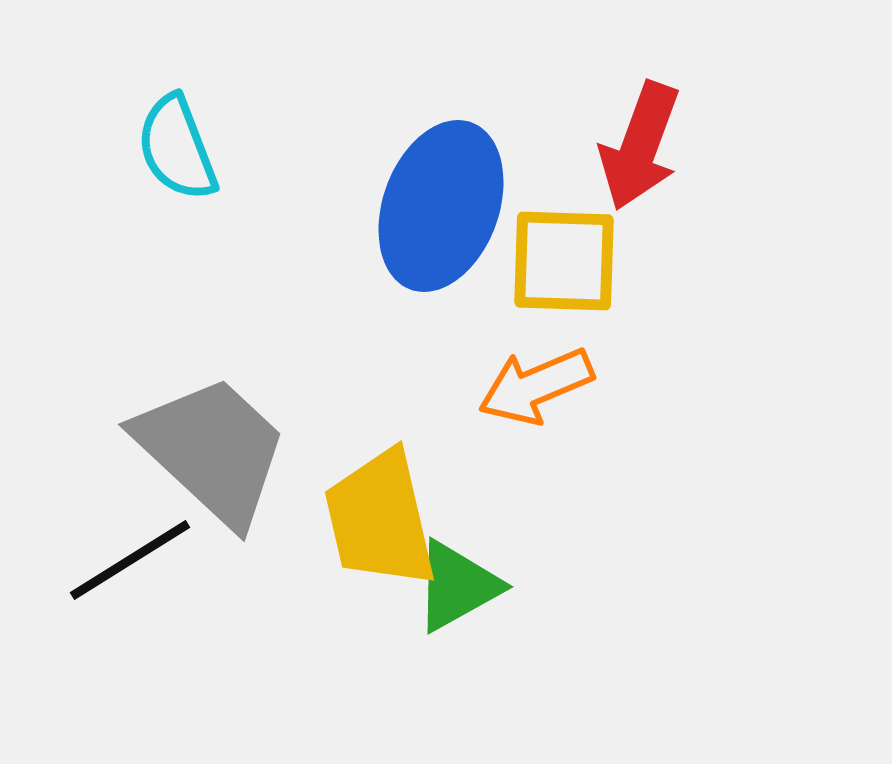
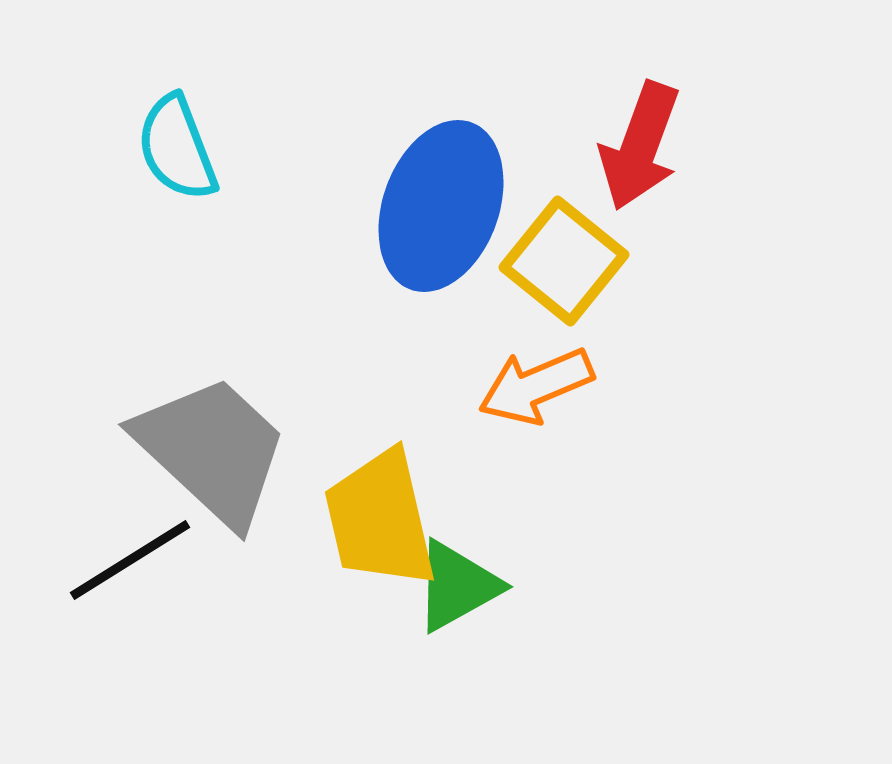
yellow square: rotated 37 degrees clockwise
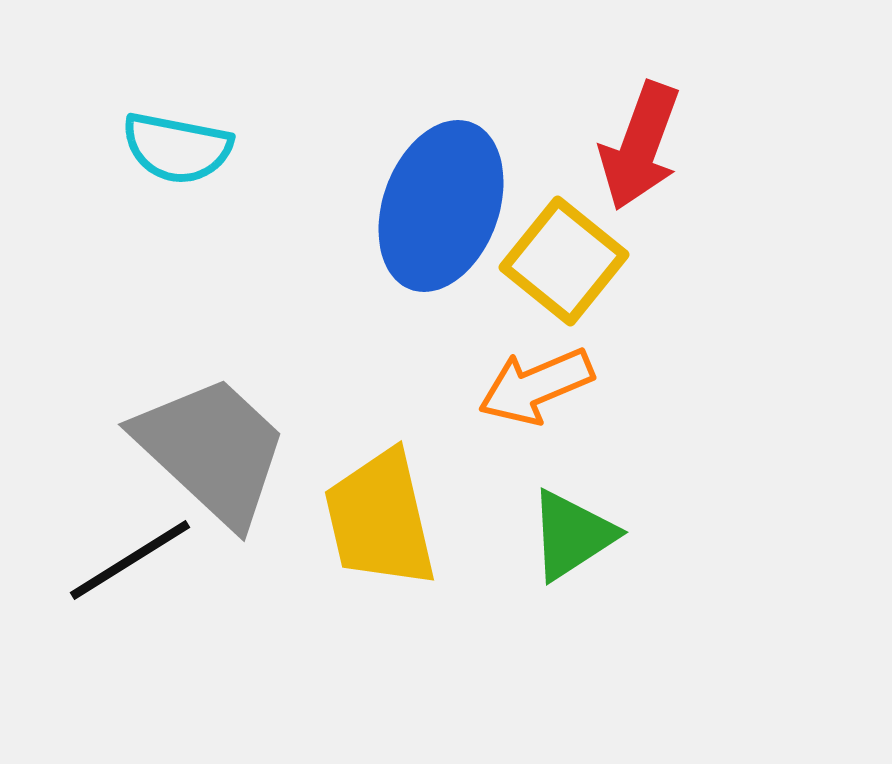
cyan semicircle: rotated 58 degrees counterclockwise
green triangle: moved 115 px right, 51 px up; rotated 4 degrees counterclockwise
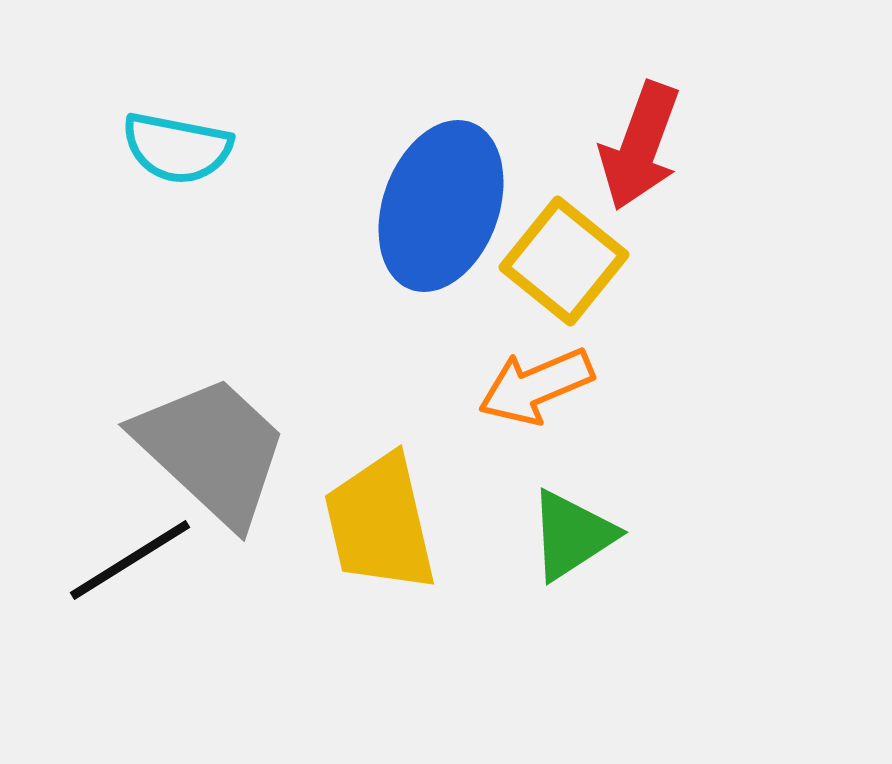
yellow trapezoid: moved 4 px down
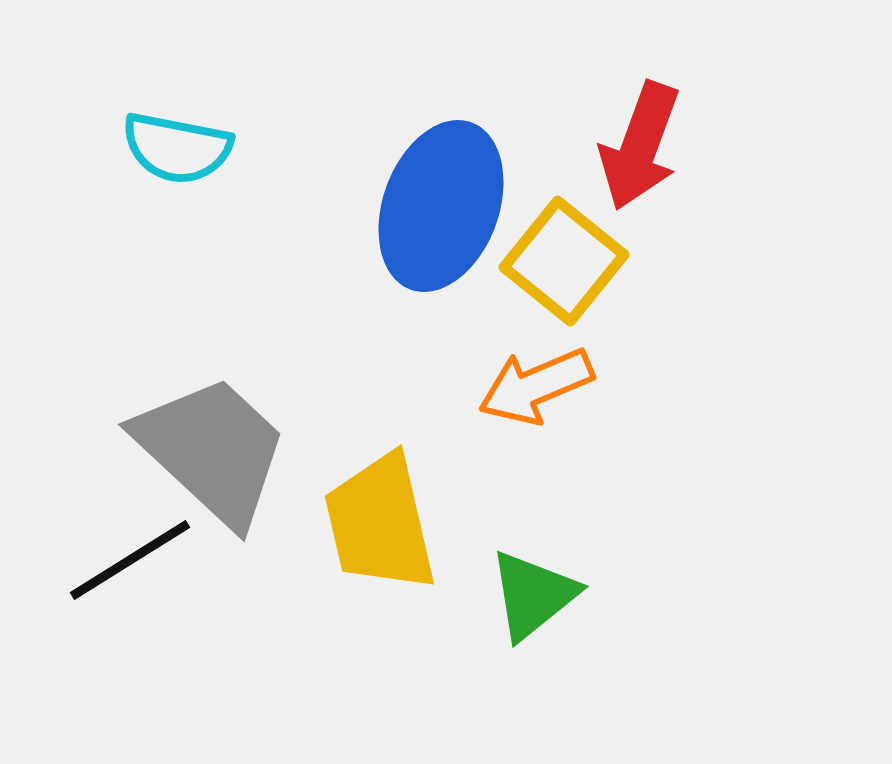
green triangle: moved 39 px left, 60 px down; rotated 6 degrees counterclockwise
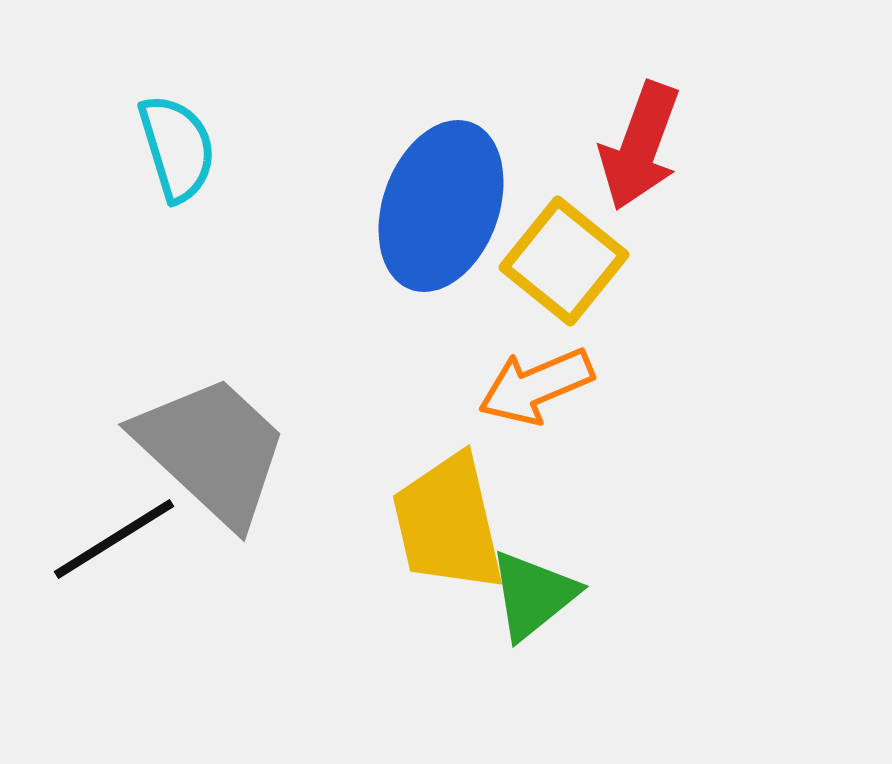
cyan semicircle: rotated 118 degrees counterclockwise
yellow trapezoid: moved 68 px right
black line: moved 16 px left, 21 px up
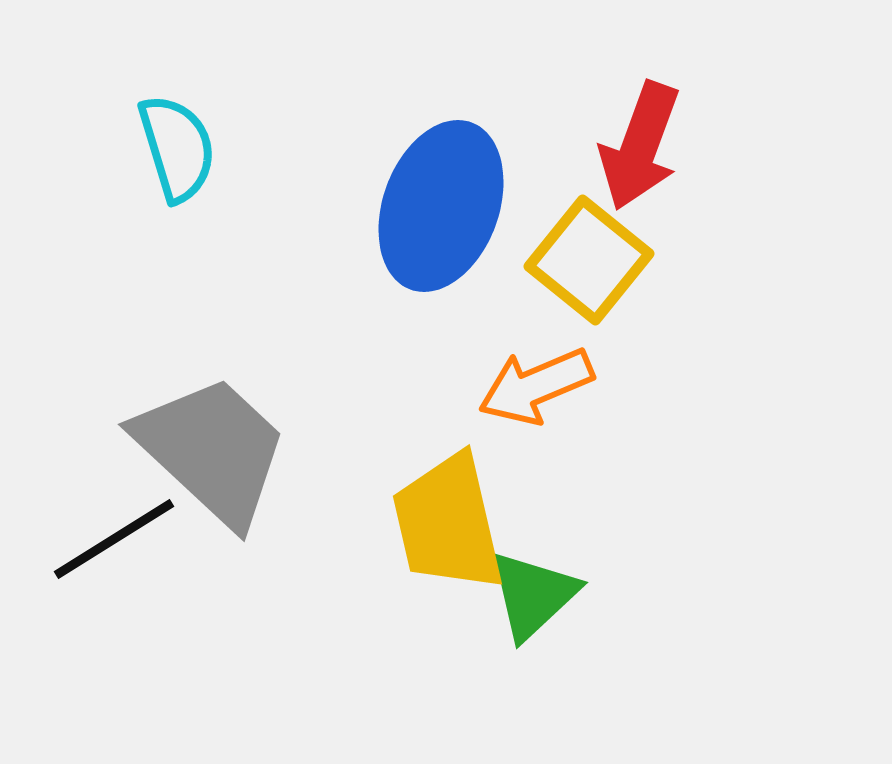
yellow square: moved 25 px right, 1 px up
green triangle: rotated 4 degrees counterclockwise
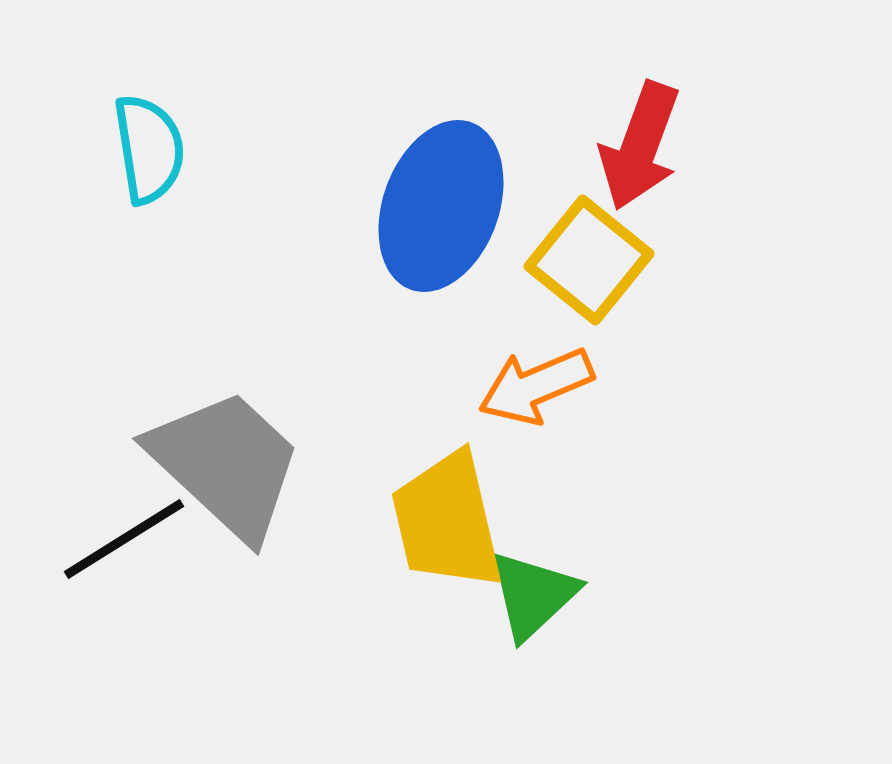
cyan semicircle: moved 28 px left, 1 px down; rotated 8 degrees clockwise
gray trapezoid: moved 14 px right, 14 px down
yellow trapezoid: moved 1 px left, 2 px up
black line: moved 10 px right
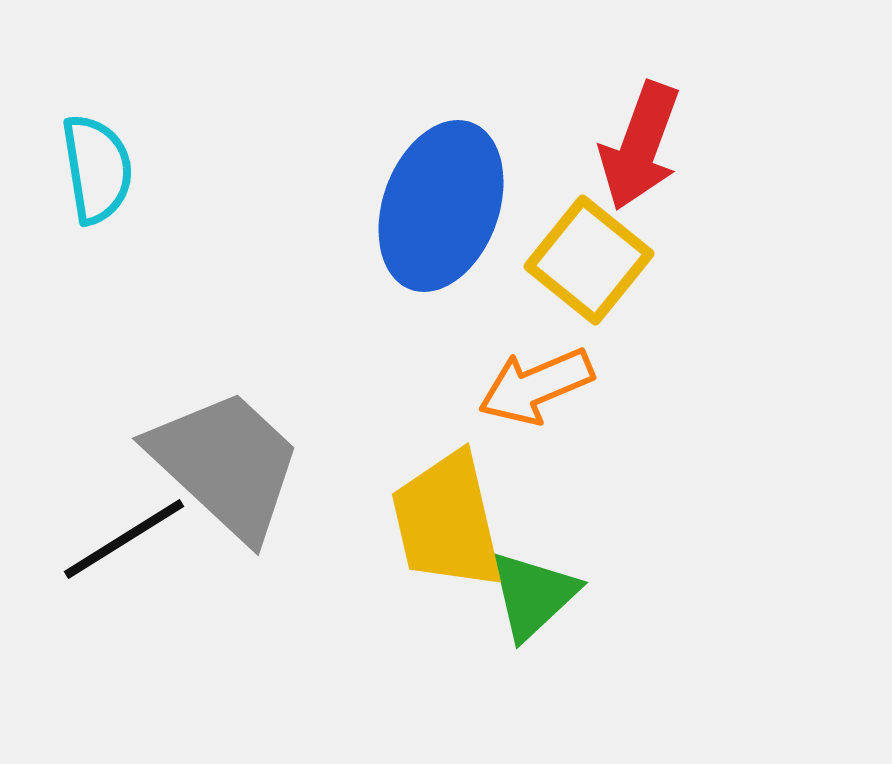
cyan semicircle: moved 52 px left, 20 px down
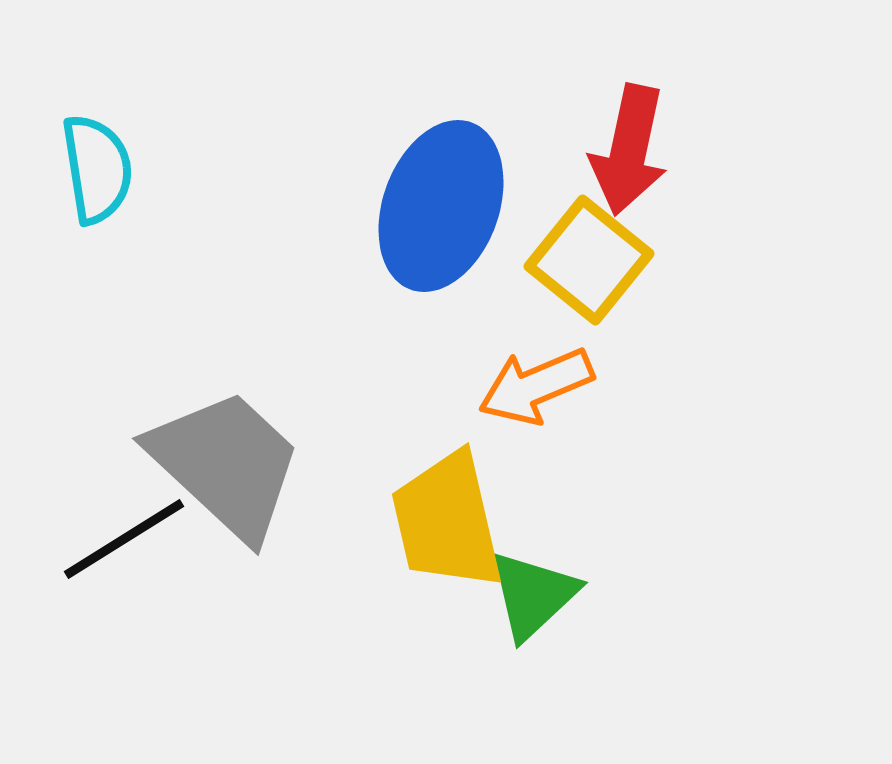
red arrow: moved 11 px left, 4 px down; rotated 8 degrees counterclockwise
